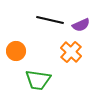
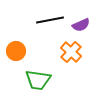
black line: rotated 24 degrees counterclockwise
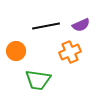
black line: moved 4 px left, 6 px down
orange cross: moved 1 px left; rotated 25 degrees clockwise
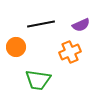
black line: moved 5 px left, 2 px up
orange circle: moved 4 px up
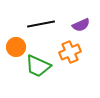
green trapezoid: moved 14 px up; rotated 16 degrees clockwise
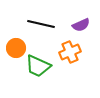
black line: rotated 24 degrees clockwise
orange circle: moved 1 px down
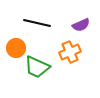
black line: moved 4 px left, 1 px up
green trapezoid: moved 1 px left, 1 px down
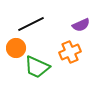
black line: moved 6 px left, 1 px down; rotated 40 degrees counterclockwise
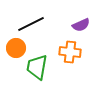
orange cross: rotated 30 degrees clockwise
green trapezoid: rotated 76 degrees clockwise
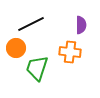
purple semicircle: rotated 66 degrees counterclockwise
green trapezoid: moved 1 px down; rotated 8 degrees clockwise
